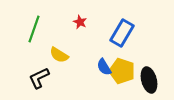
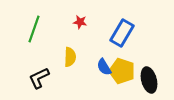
red star: rotated 16 degrees counterclockwise
yellow semicircle: moved 11 px right, 2 px down; rotated 120 degrees counterclockwise
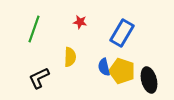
blue semicircle: rotated 18 degrees clockwise
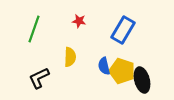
red star: moved 1 px left, 1 px up
blue rectangle: moved 1 px right, 3 px up
blue semicircle: moved 1 px up
black ellipse: moved 7 px left
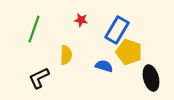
red star: moved 2 px right, 1 px up
blue rectangle: moved 6 px left
yellow semicircle: moved 4 px left, 2 px up
blue semicircle: rotated 120 degrees clockwise
yellow pentagon: moved 7 px right, 19 px up
black ellipse: moved 9 px right, 2 px up
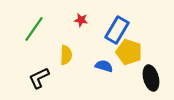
green line: rotated 16 degrees clockwise
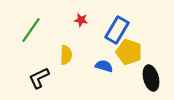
green line: moved 3 px left, 1 px down
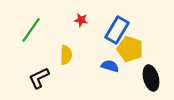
yellow pentagon: moved 1 px right, 3 px up
blue semicircle: moved 6 px right
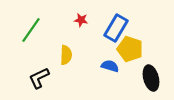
blue rectangle: moved 1 px left, 2 px up
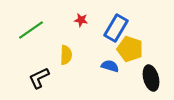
green line: rotated 20 degrees clockwise
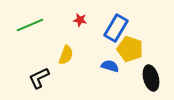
red star: moved 1 px left
green line: moved 1 px left, 5 px up; rotated 12 degrees clockwise
yellow semicircle: rotated 18 degrees clockwise
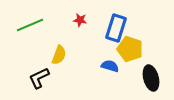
blue rectangle: rotated 12 degrees counterclockwise
yellow semicircle: moved 7 px left
